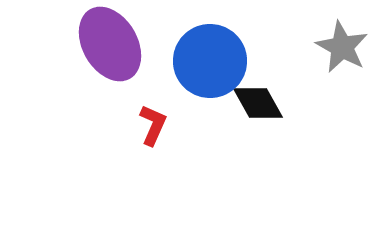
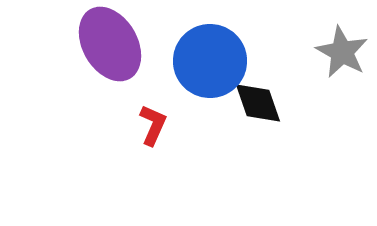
gray star: moved 5 px down
black diamond: rotated 10 degrees clockwise
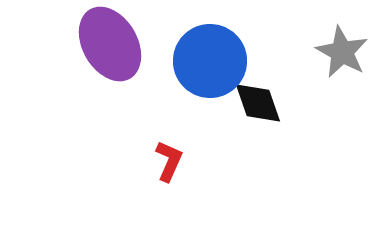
red L-shape: moved 16 px right, 36 px down
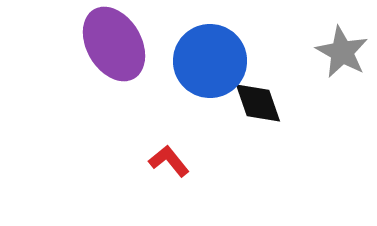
purple ellipse: moved 4 px right
red L-shape: rotated 63 degrees counterclockwise
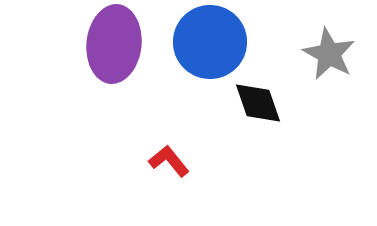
purple ellipse: rotated 36 degrees clockwise
gray star: moved 13 px left, 2 px down
blue circle: moved 19 px up
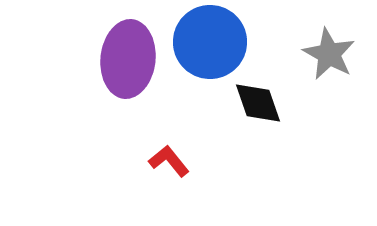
purple ellipse: moved 14 px right, 15 px down
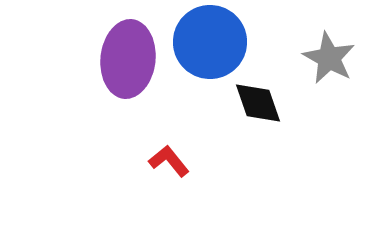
gray star: moved 4 px down
